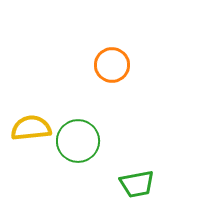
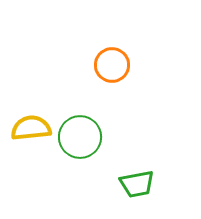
green circle: moved 2 px right, 4 px up
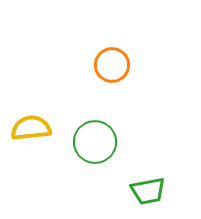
green circle: moved 15 px right, 5 px down
green trapezoid: moved 11 px right, 7 px down
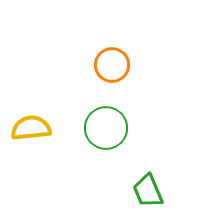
green circle: moved 11 px right, 14 px up
green trapezoid: rotated 78 degrees clockwise
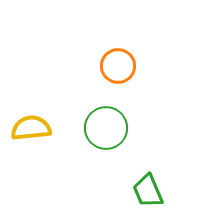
orange circle: moved 6 px right, 1 px down
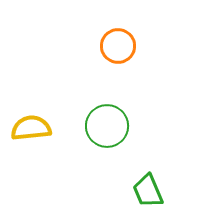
orange circle: moved 20 px up
green circle: moved 1 px right, 2 px up
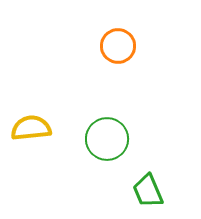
green circle: moved 13 px down
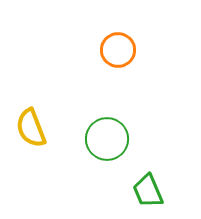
orange circle: moved 4 px down
yellow semicircle: rotated 105 degrees counterclockwise
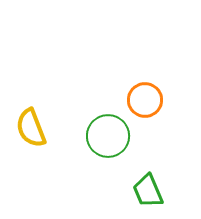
orange circle: moved 27 px right, 50 px down
green circle: moved 1 px right, 3 px up
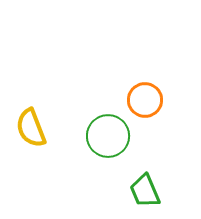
green trapezoid: moved 3 px left
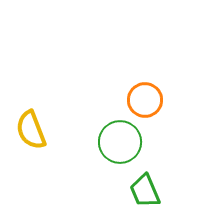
yellow semicircle: moved 2 px down
green circle: moved 12 px right, 6 px down
